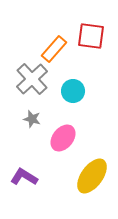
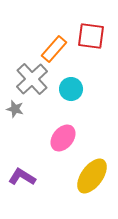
cyan circle: moved 2 px left, 2 px up
gray star: moved 17 px left, 10 px up
purple L-shape: moved 2 px left
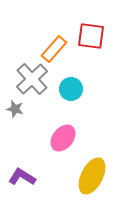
yellow ellipse: rotated 9 degrees counterclockwise
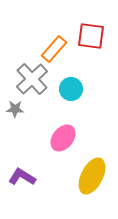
gray star: rotated 12 degrees counterclockwise
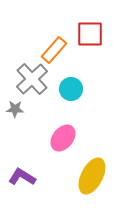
red square: moved 1 px left, 2 px up; rotated 8 degrees counterclockwise
orange rectangle: moved 1 px down
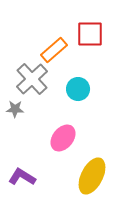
orange rectangle: rotated 8 degrees clockwise
cyan circle: moved 7 px right
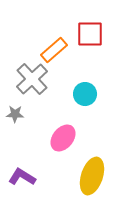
cyan circle: moved 7 px right, 5 px down
gray star: moved 5 px down
yellow ellipse: rotated 9 degrees counterclockwise
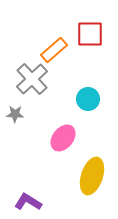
cyan circle: moved 3 px right, 5 px down
purple L-shape: moved 6 px right, 25 px down
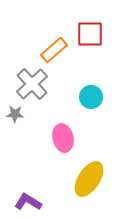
gray cross: moved 5 px down
cyan circle: moved 3 px right, 2 px up
pink ellipse: rotated 52 degrees counterclockwise
yellow ellipse: moved 3 px left, 3 px down; rotated 15 degrees clockwise
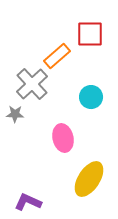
orange rectangle: moved 3 px right, 6 px down
purple L-shape: rotated 8 degrees counterclockwise
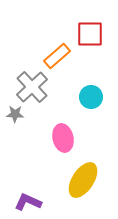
gray cross: moved 3 px down
yellow ellipse: moved 6 px left, 1 px down
